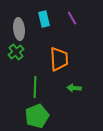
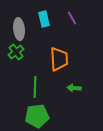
green pentagon: rotated 15 degrees clockwise
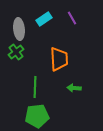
cyan rectangle: rotated 70 degrees clockwise
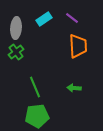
purple line: rotated 24 degrees counterclockwise
gray ellipse: moved 3 px left, 1 px up; rotated 10 degrees clockwise
orange trapezoid: moved 19 px right, 13 px up
green line: rotated 25 degrees counterclockwise
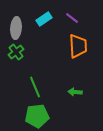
green arrow: moved 1 px right, 4 px down
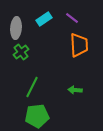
orange trapezoid: moved 1 px right, 1 px up
green cross: moved 5 px right
green line: moved 3 px left; rotated 50 degrees clockwise
green arrow: moved 2 px up
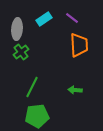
gray ellipse: moved 1 px right, 1 px down
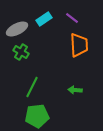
gray ellipse: rotated 60 degrees clockwise
green cross: rotated 21 degrees counterclockwise
